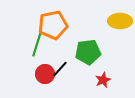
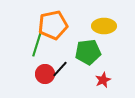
yellow ellipse: moved 16 px left, 5 px down
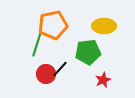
red circle: moved 1 px right
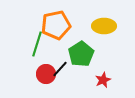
orange pentagon: moved 3 px right
green pentagon: moved 7 px left, 2 px down; rotated 25 degrees counterclockwise
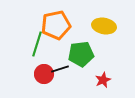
yellow ellipse: rotated 10 degrees clockwise
green pentagon: rotated 25 degrees clockwise
black line: rotated 30 degrees clockwise
red circle: moved 2 px left
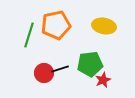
green line: moved 8 px left, 9 px up
green pentagon: moved 9 px right, 10 px down
red circle: moved 1 px up
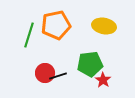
black line: moved 2 px left, 7 px down
red circle: moved 1 px right
red star: rotated 14 degrees counterclockwise
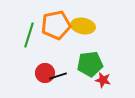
yellow ellipse: moved 21 px left
red star: rotated 21 degrees counterclockwise
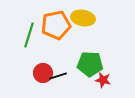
yellow ellipse: moved 8 px up
green pentagon: rotated 10 degrees clockwise
red circle: moved 2 px left
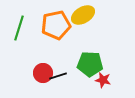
yellow ellipse: moved 3 px up; rotated 40 degrees counterclockwise
green line: moved 10 px left, 7 px up
